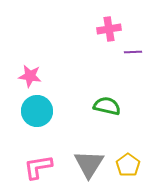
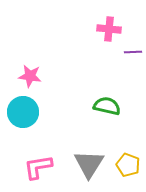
pink cross: rotated 15 degrees clockwise
cyan circle: moved 14 px left, 1 px down
yellow pentagon: rotated 15 degrees counterclockwise
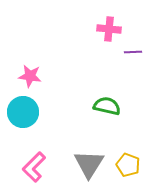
pink L-shape: moved 4 px left; rotated 36 degrees counterclockwise
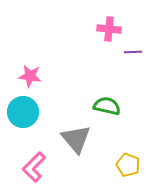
gray triangle: moved 13 px left, 25 px up; rotated 12 degrees counterclockwise
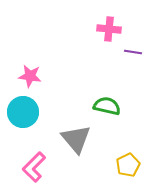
purple line: rotated 12 degrees clockwise
yellow pentagon: rotated 25 degrees clockwise
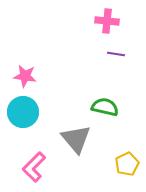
pink cross: moved 2 px left, 8 px up
purple line: moved 17 px left, 2 px down
pink star: moved 5 px left
green semicircle: moved 2 px left, 1 px down
yellow pentagon: moved 1 px left, 1 px up
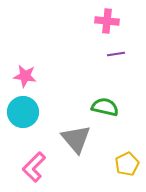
purple line: rotated 18 degrees counterclockwise
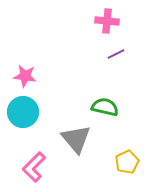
purple line: rotated 18 degrees counterclockwise
yellow pentagon: moved 2 px up
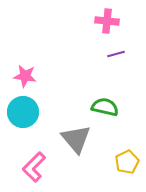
purple line: rotated 12 degrees clockwise
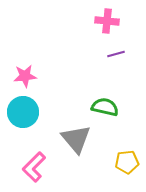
pink star: rotated 15 degrees counterclockwise
yellow pentagon: rotated 20 degrees clockwise
